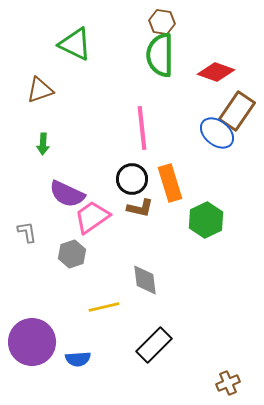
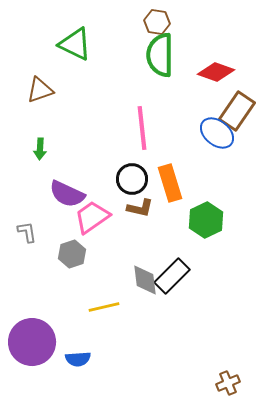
brown hexagon: moved 5 px left
green arrow: moved 3 px left, 5 px down
black rectangle: moved 18 px right, 69 px up
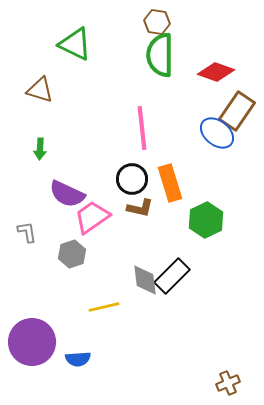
brown triangle: rotated 36 degrees clockwise
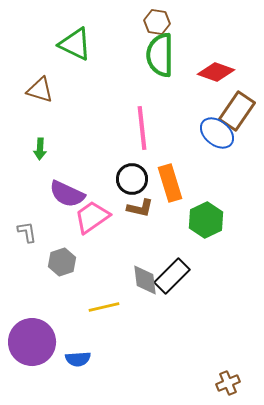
gray hexagon: moved 10 px left, 8 px down
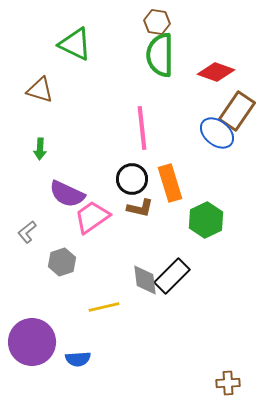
gray L-shape: rotated 120 degrees counterclockwise
brown cross: rotated 20 degrees clockwise
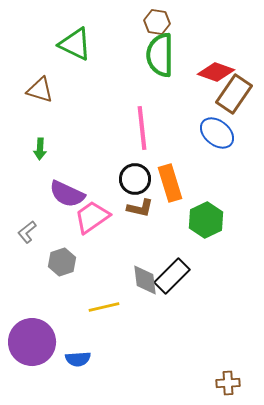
brown rectangle: moved 3 px left, 17 px up
black circle: moved 3 px right
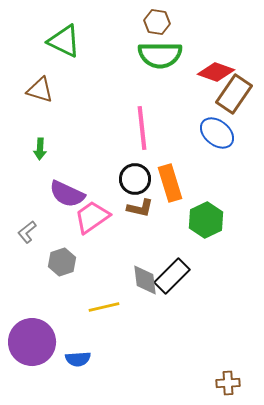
green triangle: moved 11 px left, 3 px up
green semicircle: rotated 90 degrees counterclockwise
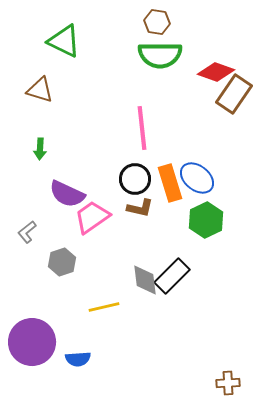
blue ellipse: moved 20 px left, 45 px down
